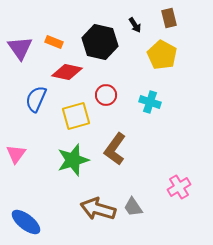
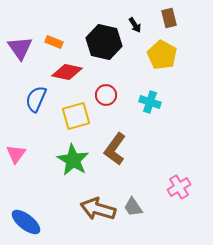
black hexagon: moved 4 px right
green star: rotated 24 degrees counterclockwise
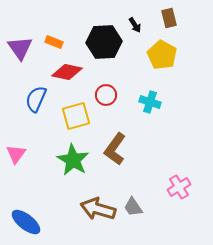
black hexagon: rotated 16 degrees counterclockwise
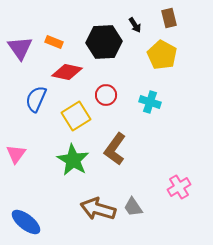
yellow square: rotated 16 degrees counterclockwise
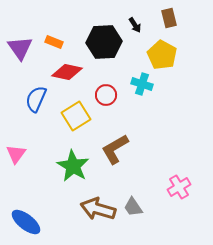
cyan cross: moved 8 px left, 18 px up
brown L-shape: rotated 24 degrees clockwise
green star: moved 6 px down
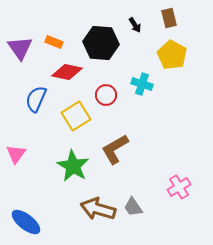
black hexagon: moved 3 px left, 1 px down; rotated 8 degrees clockwise
yellow pentagon: moved 10 px right
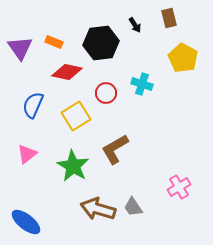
black hexagon: rotated 12 degrees counterclockwise
yellow pentagon: moved 11 px right, 3 px down
red circle: moved 2 px up
blue semicircle: moved 3 px left, 6 px down
pink triangle: moved 11 px right; rotated 15 degrees clockwise
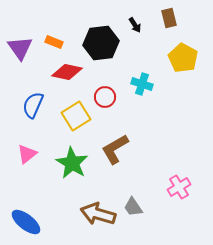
red circle: moved 1 px left, 4 px down
green star: moved 1 px left, 3 px up
brown arrow: moved 5 px down
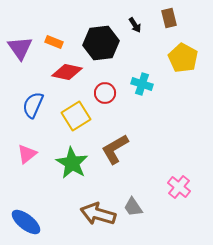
red circle: moved 4 px up
pink cross: rotated 20 degrees counterclockwise
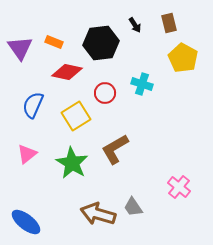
brown rectangle: moved 5 px down
